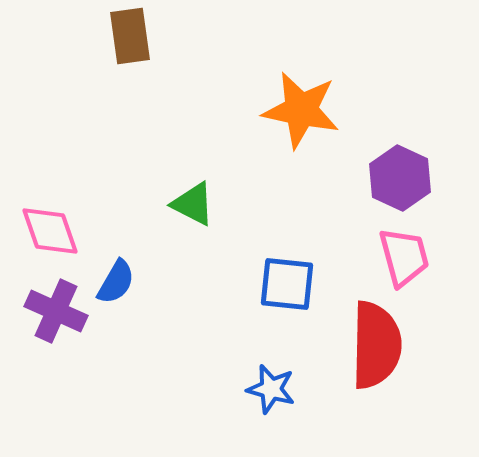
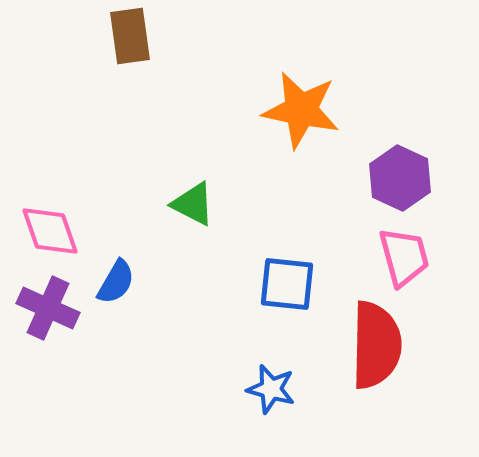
purple cross: moved 8 px left, 3 px up
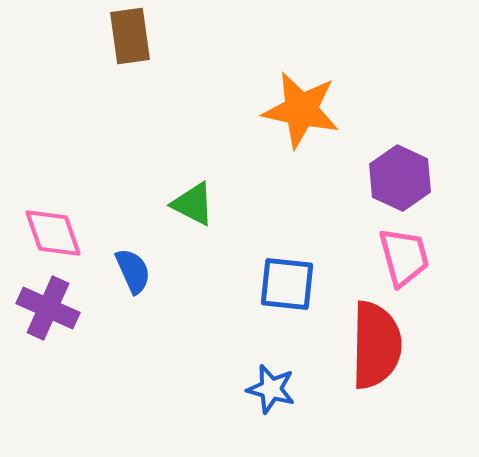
pink diamond: moved 3 px right, 2 px down
blue semicircle: moved 17 px right, 11 px up; rotated 54 degrees counterclockwise
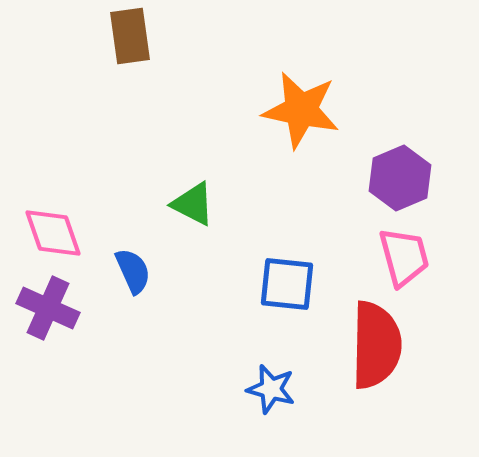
purple hexagon: rotated 12 degrees clockwise
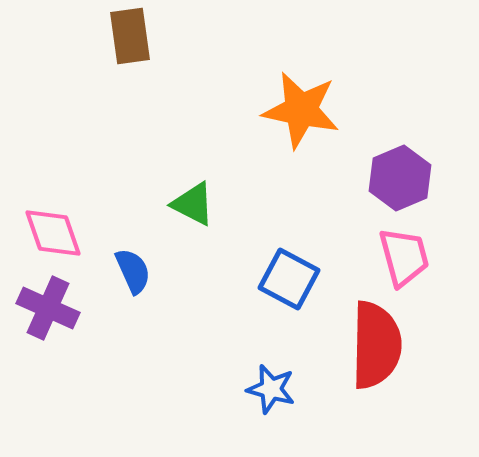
blue square: moved 2 px right, 5 px up; rotated 22 degrees clockwise
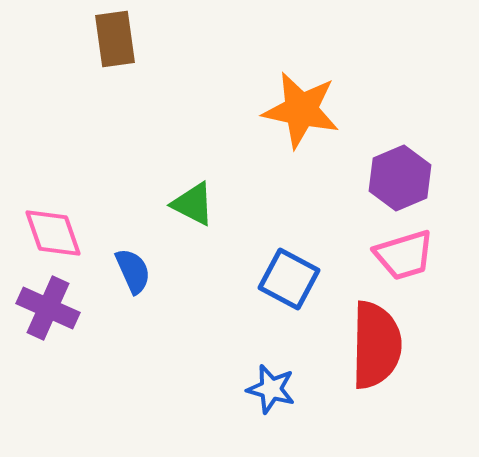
brown rectangle: moved 15 px left, 3 px down
pink trapezoid: moved 2 px up; rotated 88 degrees clockwise
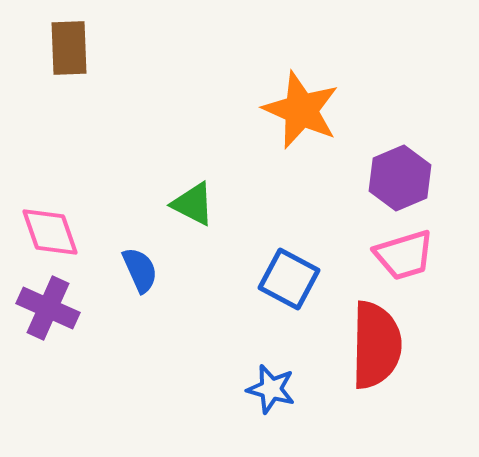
brown rectangle: moved 46 px left, 9 px down; rotated 6 degrees clockwise
orange star: rotated 12 degrees clockwise
pink diamond: moved 3 px left, 1 px up
blue semicircle: moved 7 px right, 1 px up
